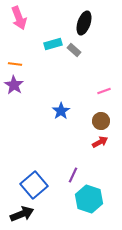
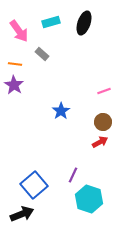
pink arrow: moved 13 px down; rotated 15 degrees counterclockwise
cyan rectangle: moved 2 px left, 22 px up
gray rectangle: moved 32 px left, 4 px down
brown circle: moved 2 px right, 1 px down
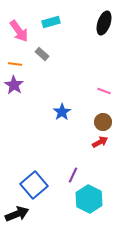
black ellipse: moved 20 px right
pink line: rotated 40 degrees clockwise
blue star: moved 1 px right, 1 px down
cyan hexagon: rotated 8 degrees clockwise
black arrow: moved 5 px left
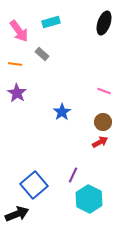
purple star: moved 3 px right, 8 px down
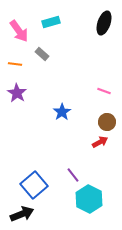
brown circle: moved 4 px right
purple line: rotated 63 degrees counterclockwise
black arrow: moved 5 px right
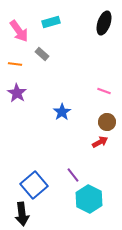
black arrow: rotated 105 degrees clockwise
